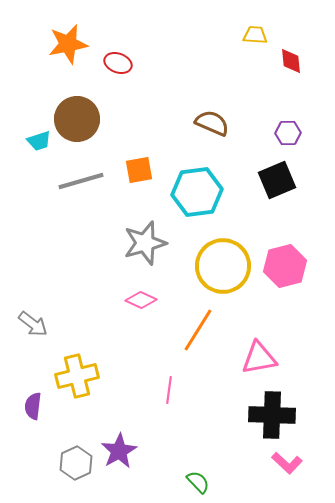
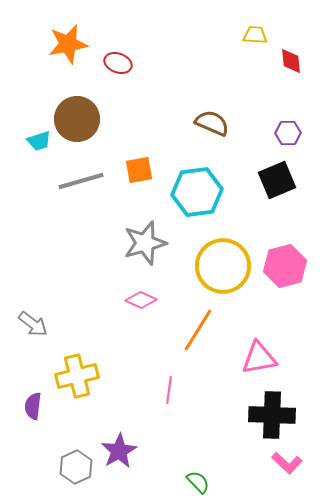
gray hexagon: moved 4 px down
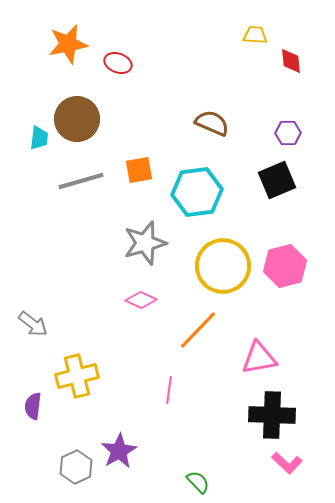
cyan trapezoid: moved 3 px up; rotated 65 degrees counterclockwise
orange line: rotated 12 degrees clockwise
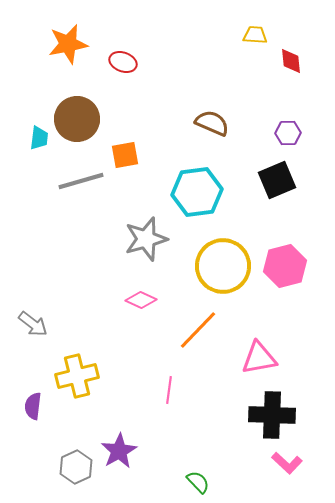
red ellipse: moved 5 px right, 1 px up
orange square: moved 14 px left, 15 px up
gray star: moved 1 px right, 4 px up
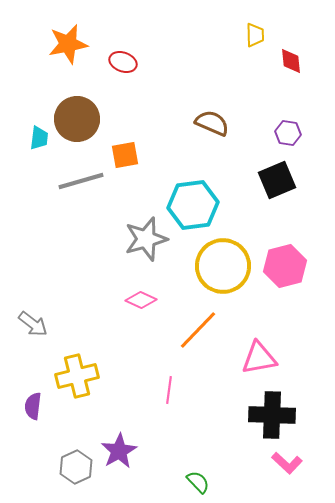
yellow trapezoid: rotated 85 degrees clockwise
purple hexagon: rotated 10 degrees clockwise
cyan hexagon: moved 4 px left, 13 px down
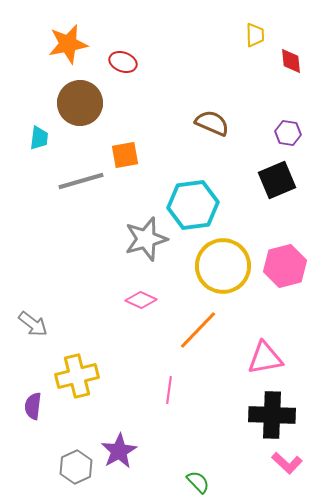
brown circle: moved 3 px right, 16 px up
pink triangle: moved 6 px right
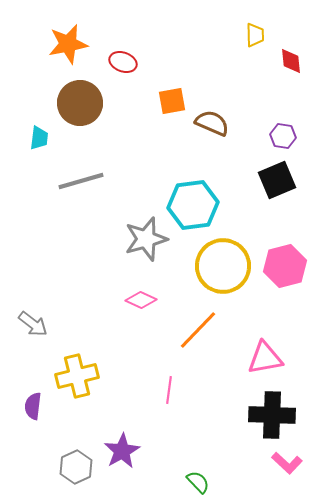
purple hexagon: moved 5 px left, 3 px down
orange square: moved 47 px right, 54 px up
purple star: moved 3 px right
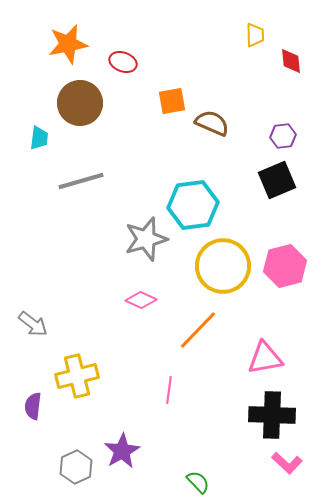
purple hexagon: rotated 15 degrees counterclockwise
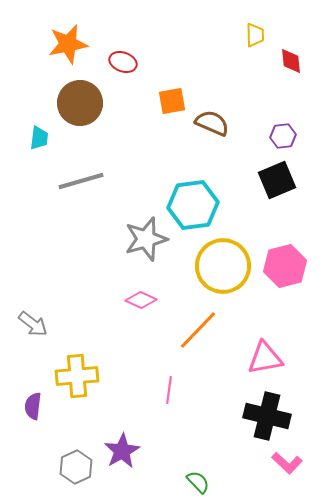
yellow cross: rotated 9 degrees clockwise
black cross: moved 5 px left, 1 px down; rotated 12 degrees clockwise
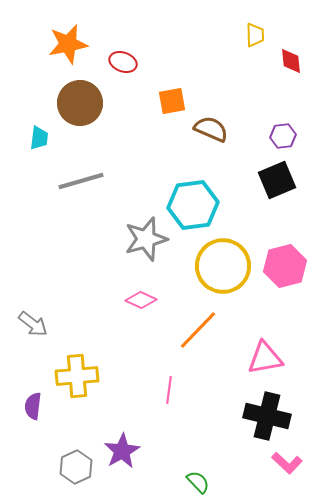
brown semicircle: moved 1 px left, 6 px down
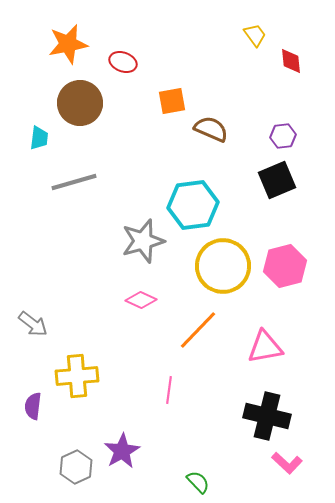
yellow trapezoid: rotated 35 degrees counterclockwise
gray line: moved 7 px left, 1 px down
gray star: moved 3 px left, 2 px down
pink triangle: moved 11 px up
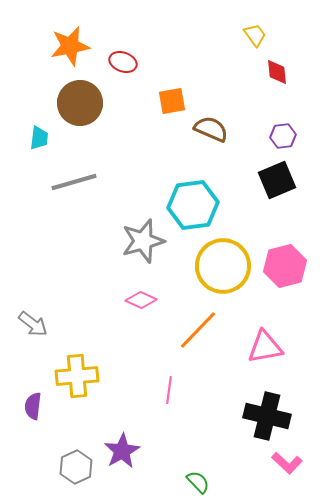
orange star: moved 2 px right, 2 px down
red diamond: moved 14 px left, 11 px down
